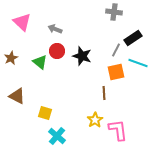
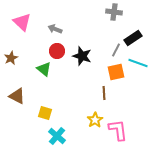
green triangle: moved 4 px right, 7 px down
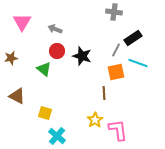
pink triangle: rotated 18 degrees clockwise
brown star: rotated 16 degrees clockwise
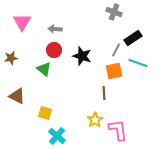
gray cross: rotated 14 degrees clockwise
gray arrow: rotated 16 degrees counterclockwise
red circle: moved 3 px left, 1 px up
orange square: moved 2 px left, 1 px up
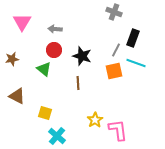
black rectangle: rotated 36 degrees counterclockwise
brown star: moved 1 px right, 1 px down
cyan line: moved 2 px left
brown line: moved 26 px left, 10 px up
